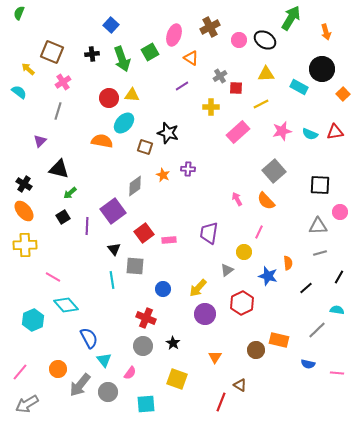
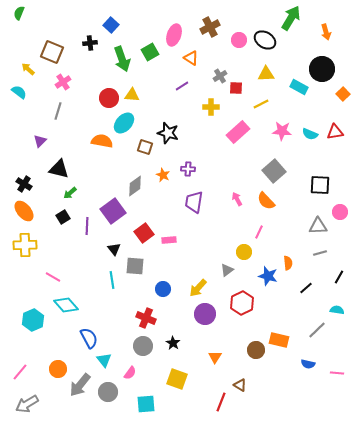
black cross at (92, 54): moved 2 px left, 11 px up
pink star at (282, 131): rotated 18 degrees clockwise
purple trapezoid at (209, 233): moved 15 px left, 31 px up
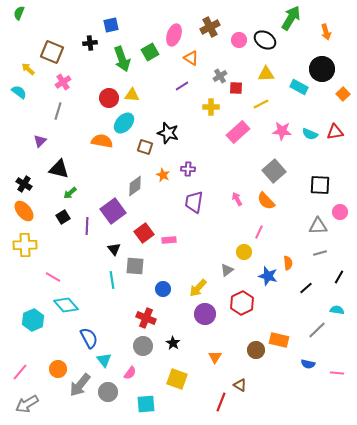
blue square at (111, 25): rotated 35 degrees clockwise
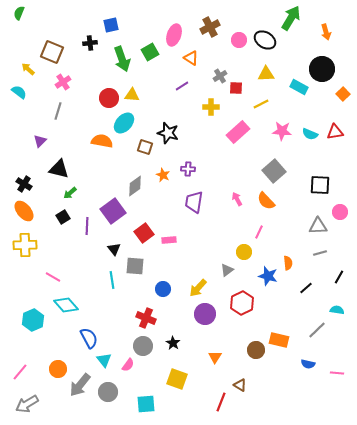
pink semicircle at (130, 373): moved 2 px left, 8 px up
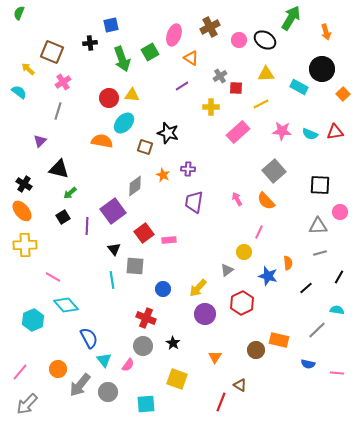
orange ellipse at (24, 211): moved 2 px left
gray arrow at (27, 404): rotated 15 degrees counterclockwise
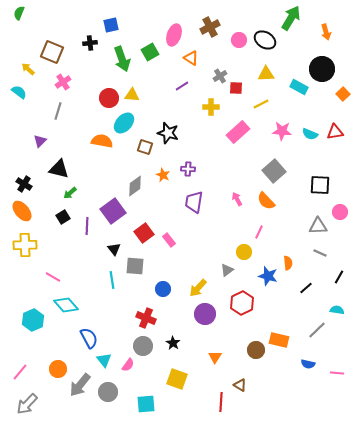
pink rectangle at (169, 240): rotated 56 degrees clockwise
gray line at (320, 253): rotated 40 degrees clockwise
red line at (221, 402): rotated 18 degrees counterclockwise
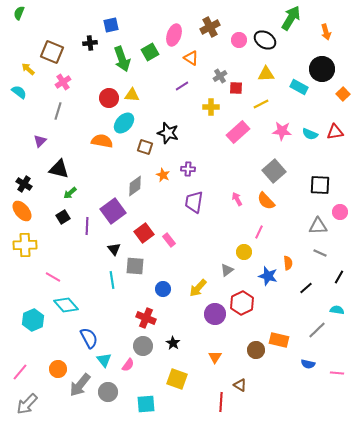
purple circle at (205, 314): moved 10 px right
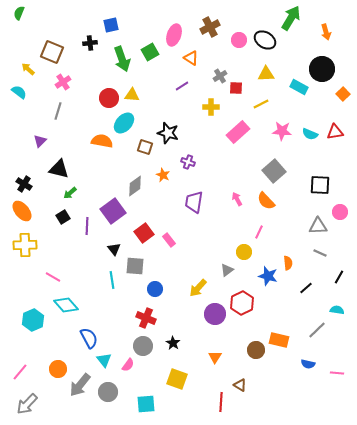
purple cross at (188, 169): moved 7 px up; rotated 16 degrees clockwise
blue circle at (163, 289): moved 8 px left
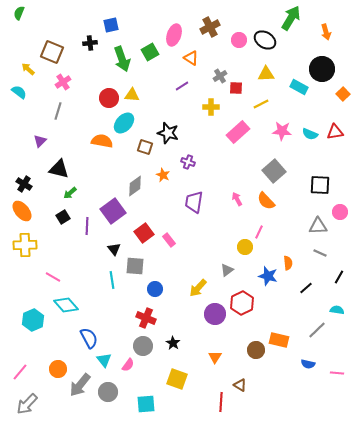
yellow circle at (244, 252): moved 1 px right, 5 px up
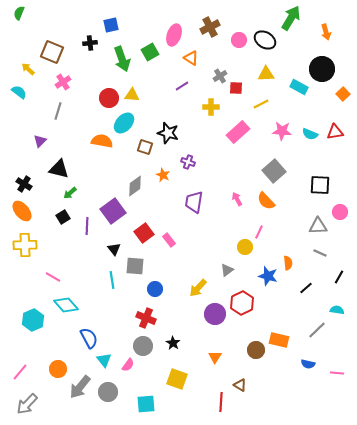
gray arrow at (80, 385): moved 2 px down
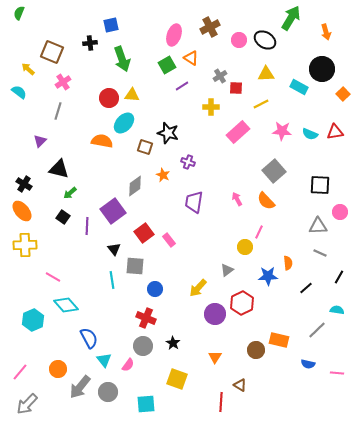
green square at (150, 52): moved 17 px right, 13 px down
black square at (63, 217): rotated 24 degrees counterclockwise
blue star at (268, 276): rotated 18 degrees counterclockwise
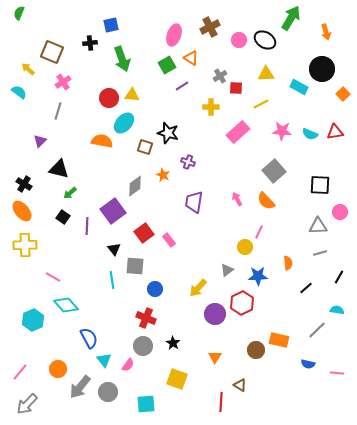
gray line at (320, 253): rotated 40 degrees counterclockwise
blue star at (268, 276): moved 10 px left
